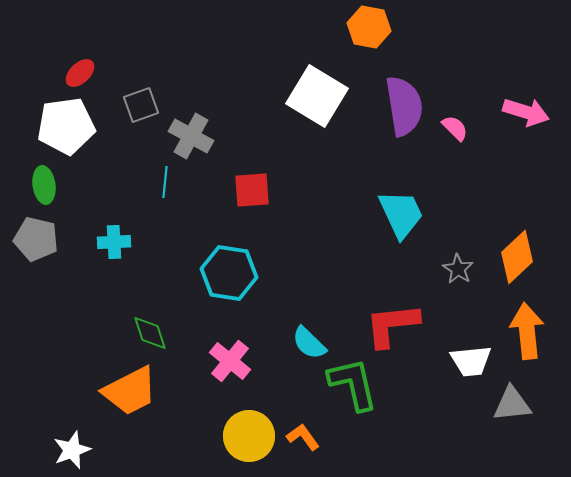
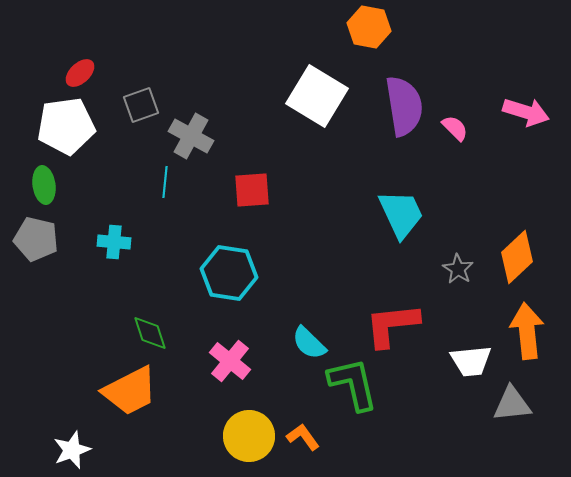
cyan cross: rotated 8 degrees clockwise
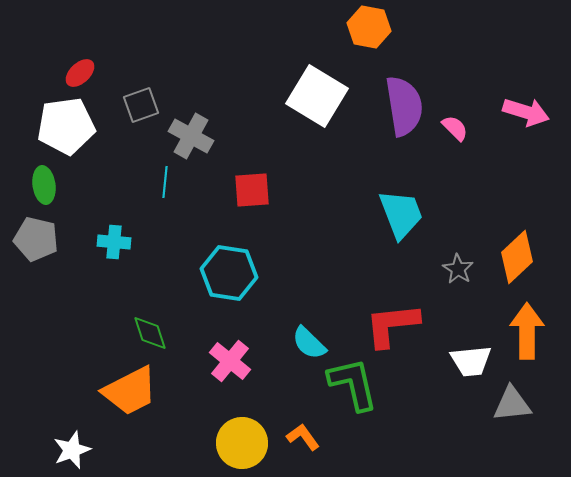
cyan trapezoid: rotated 4 degrees clockwise
orange arrow: rotated 6 degrees clockwise
yellow circle: moved 7 px left, 7 px down
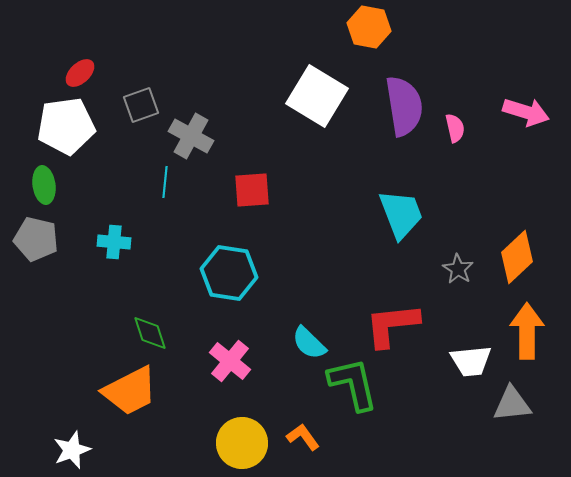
pink semicircle: rotated 32 degrees clockwise
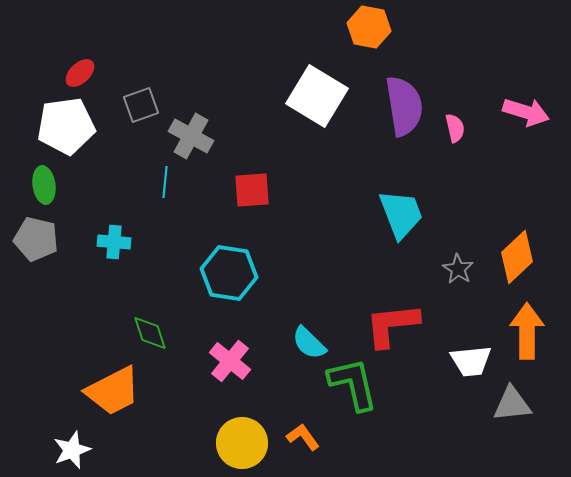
orange trapezoid: moved 17 px left
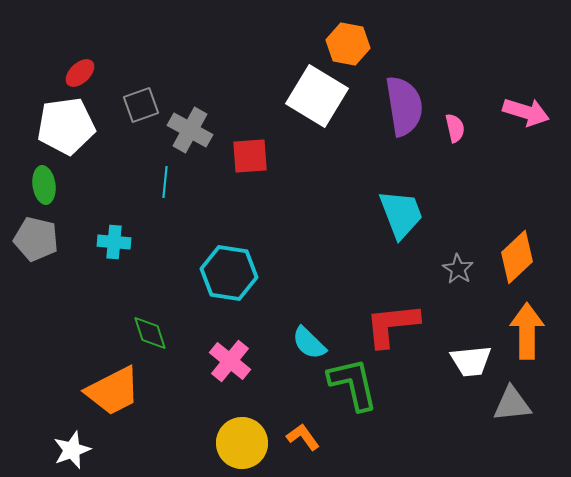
orange hexagon: moved 21 px left, 17 px down
gray cross: moved 1 px left, 6 px up
red square: moved 2 px left, 34 px up
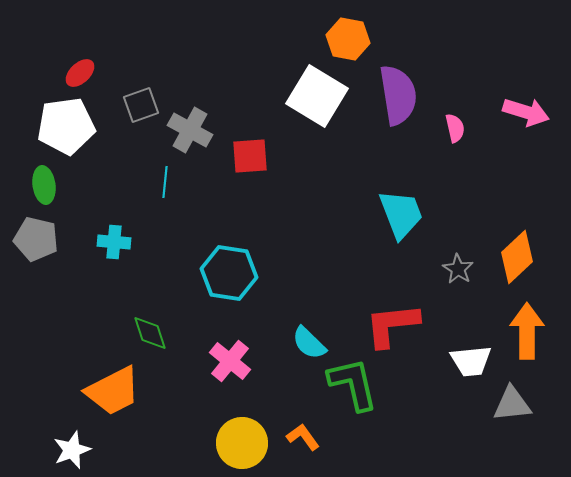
orange hexagon: moved 5 px up
purple semicircle: moved 6 px left, 11 px up
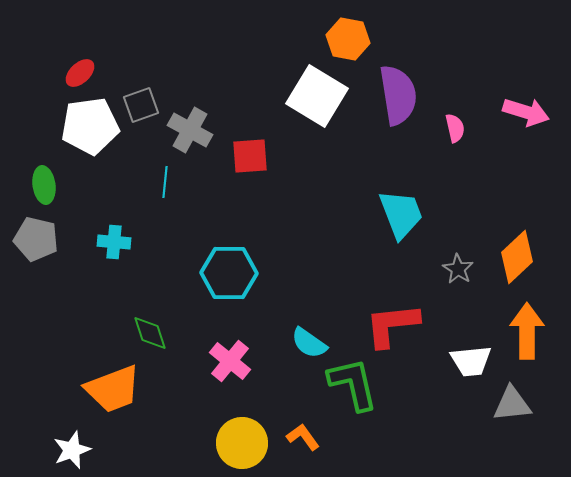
white pentagon: moved 24 px right
cyan hexagon: rotated 8 degrees counterclockwise
cyan semicircle: rotated 9 degrees counterclockwise
orange trapezoid: moved 2 px up; rotated 6 degrees clockwise
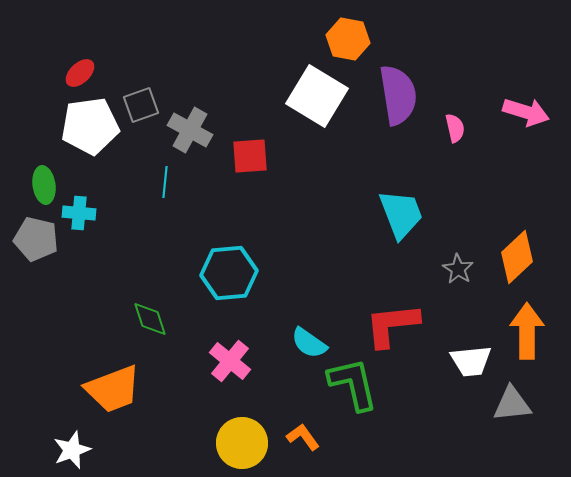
cyan cross: moved 35 px left, 29 px up
cyan hexagon: rotated 6 degrees counterclockwise
green diamond: moved 14 px up
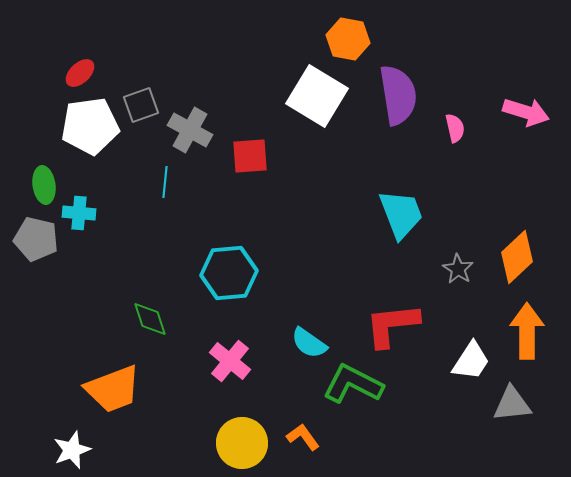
white trapezoid: rotated 51 degrees counterclockwise
green L-shape: rotated 50 degrees counterclockwise
